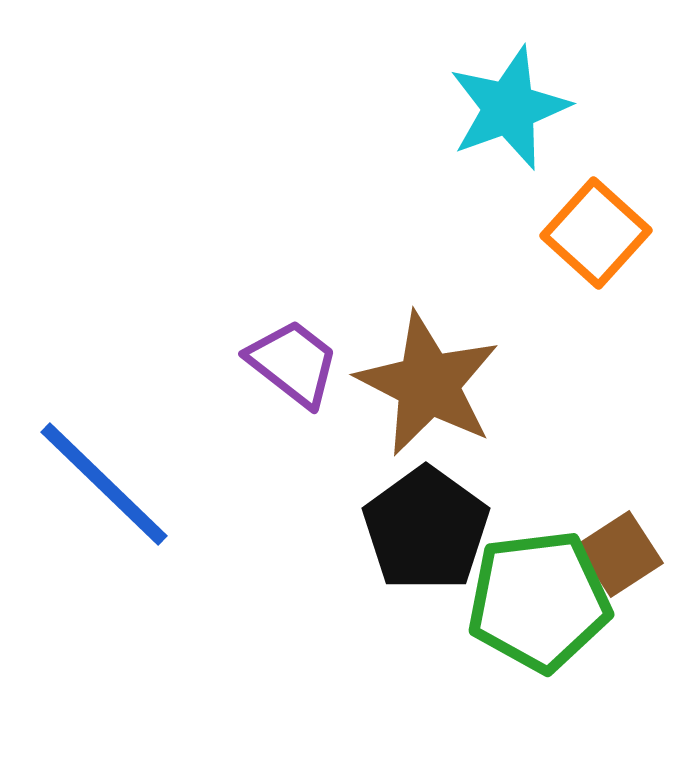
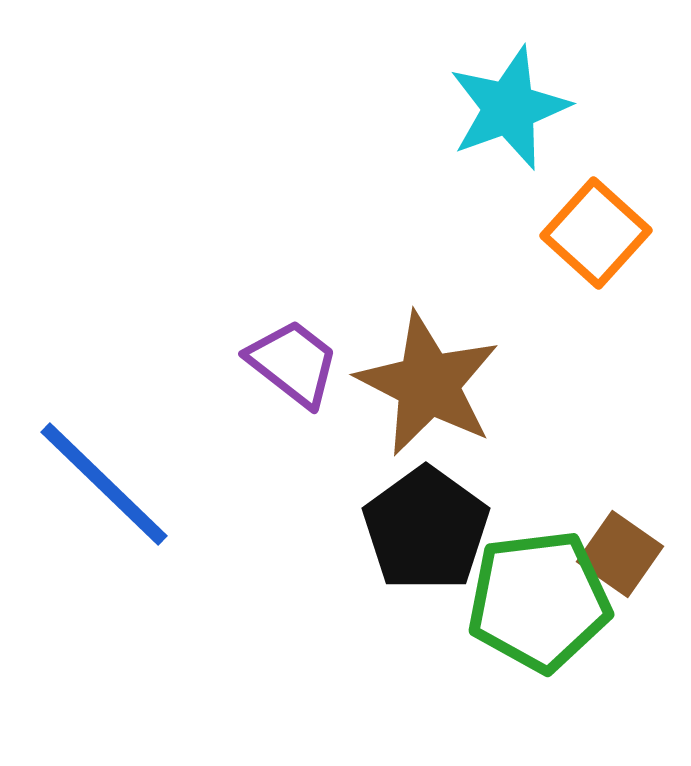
brown square: rotated 22 degrees counterclockwise
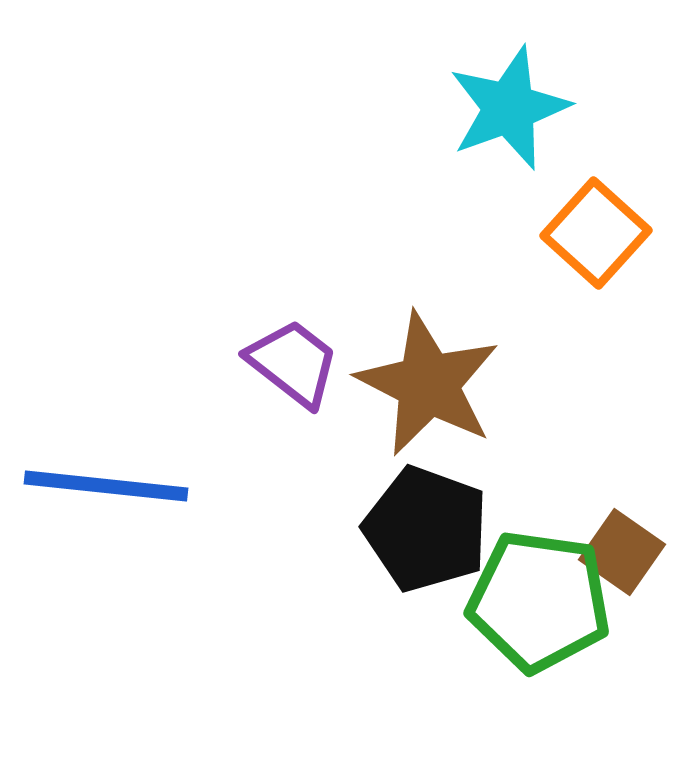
blue line: moved 2 px right, 2 px down; rotated 38 degrees counterclockwise
black pentagon: rotated 16 degrees counterclockwise
brown square: moved 2 px right, 2 px up
green pentagon: rotated 15 degrees clockwise
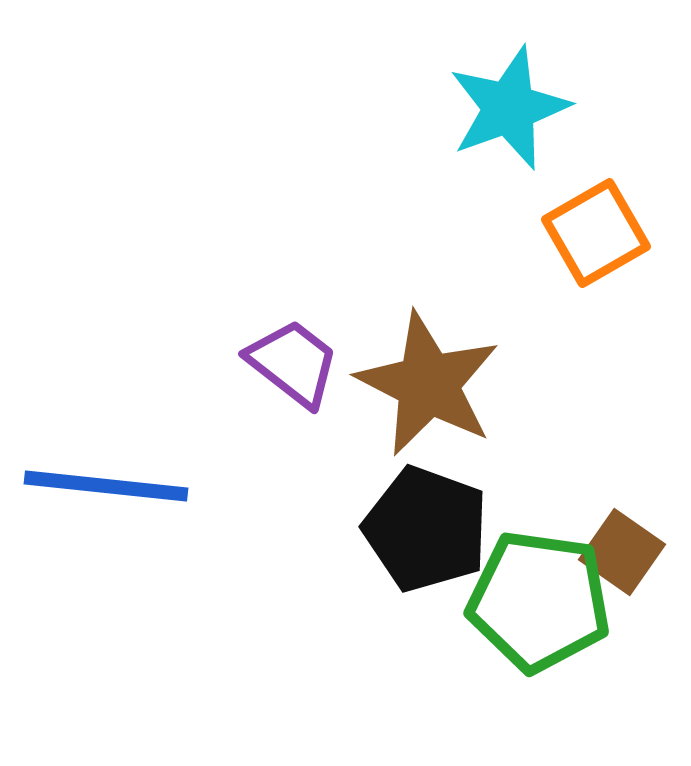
orange square: rotated 18 degrees clockwise
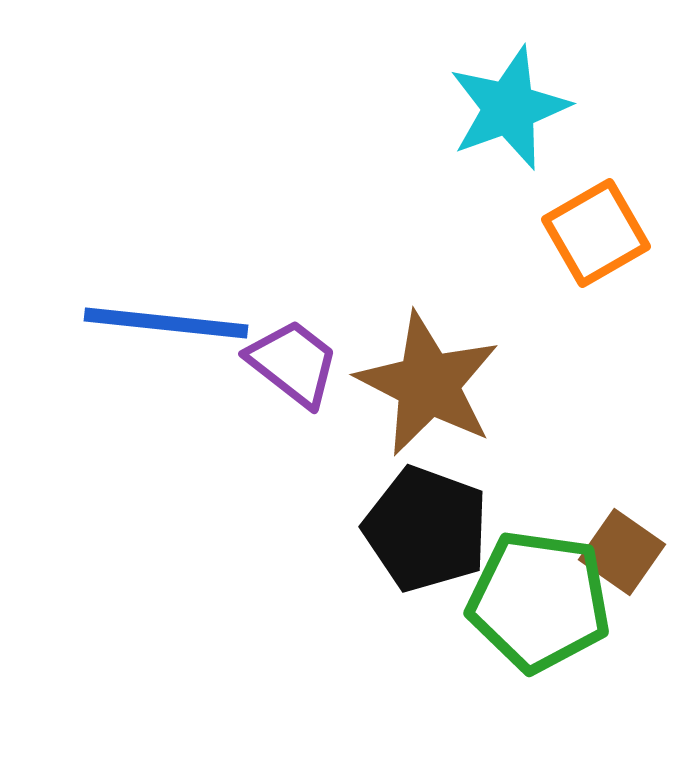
blue line: moved 60 px right, 163 px up
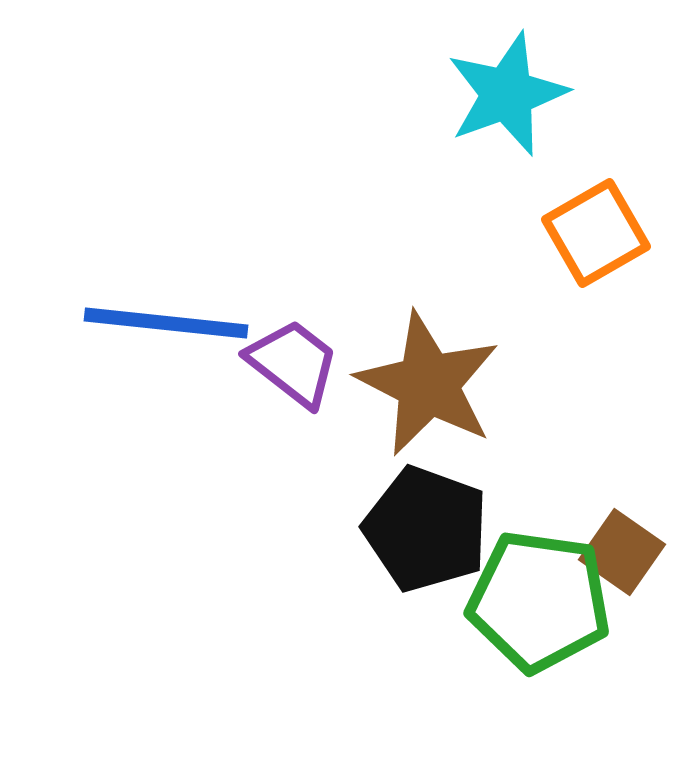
cyan star: moved 2 px left, 14 px up
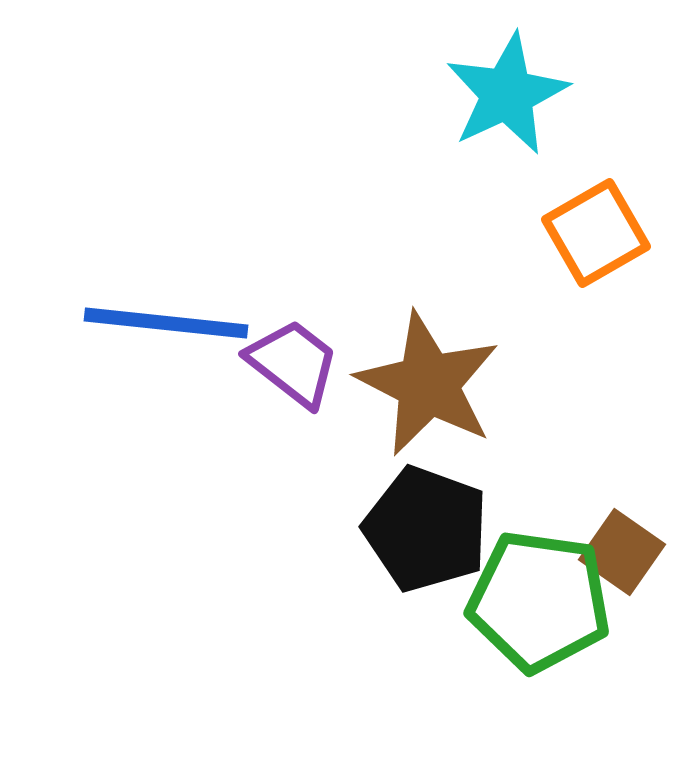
cyan star: rotated 5 degrees counterclockwise
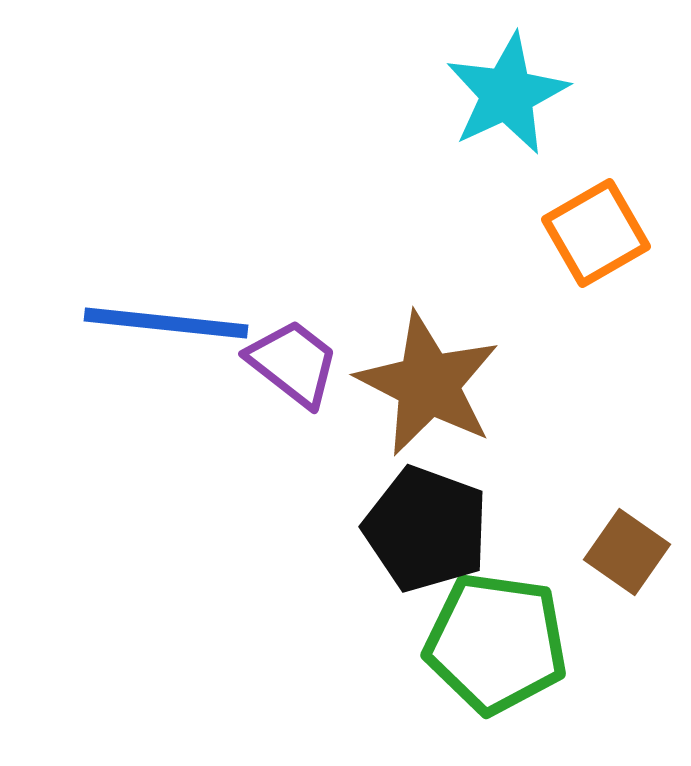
brown square: moved 5 px right
green pentagon: moved 43 px left, 42 px down
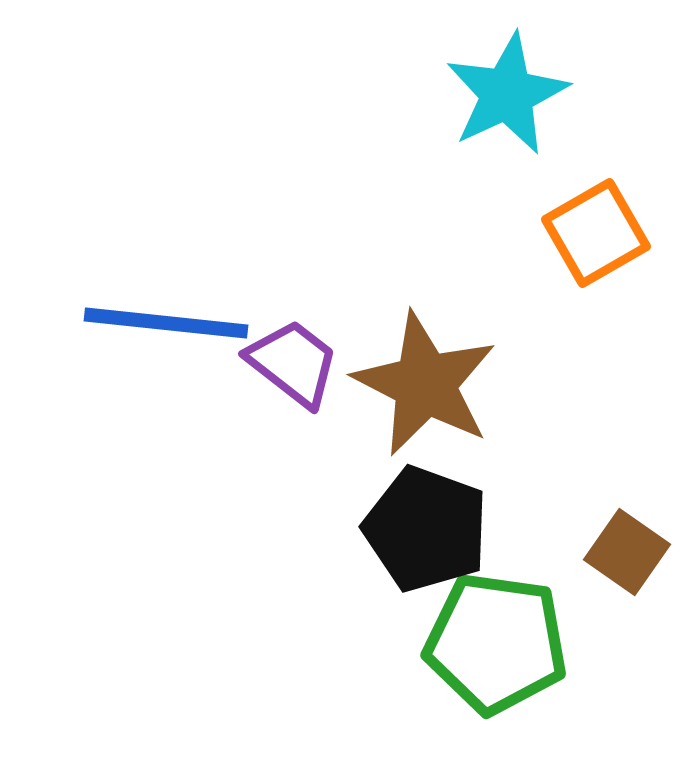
brown star: moved 3 px left
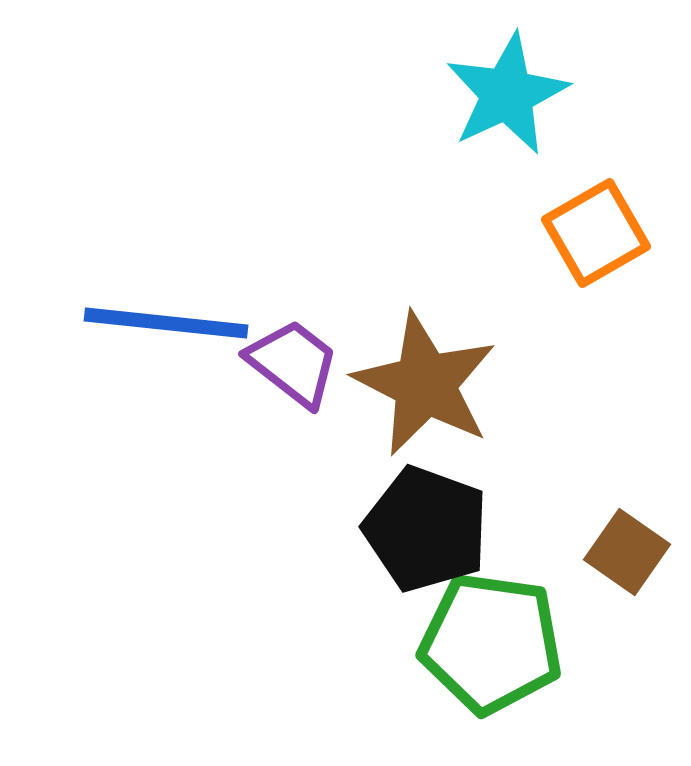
green pentagon: moved 5 px left
